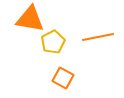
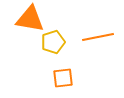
yellow pentagon: rotated 10 degrees clockwise
orange square: rotated 35 degrees counterclockwise
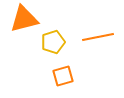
orange triangle: moved 6 px left; rotated 24 degrees counterclockwise
orange square: moved 2 px up; rotated 10 degrees counterclockwise
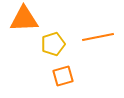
orange triangle: rotated 12 degrees clockwise
yellow pentagon: moved 2 px down
